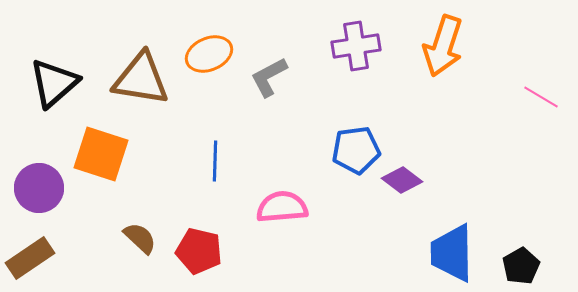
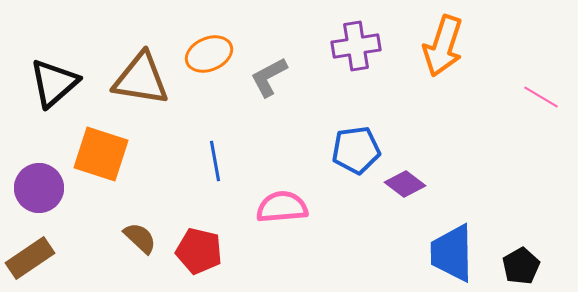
blue line: rotated 12 degrees counterclockwise
purple diamond: moved 3 px right, 4 px down
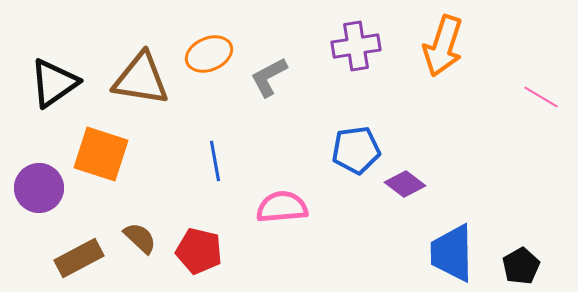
black triangle: rotated 6 degrees clockwise
brown rectangle: moved 49 px right; rotated 6 degrees clockwise
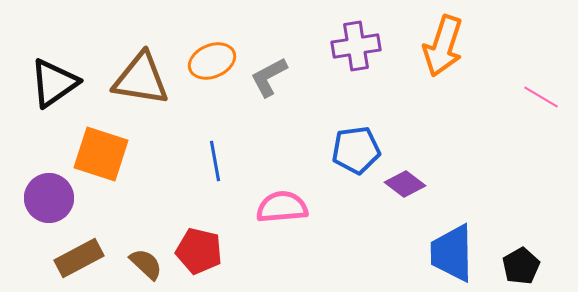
orange ellipse: moved 3 px right, 7 px down
purple circle: moved 10 px right, 10 px down
brown semicircle: moved 6 px right, 26 px down
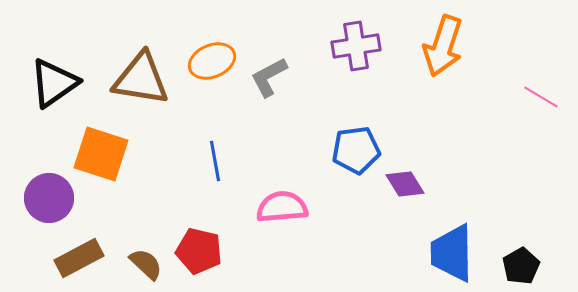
purple diamond: rotated 21 degrees clockwise
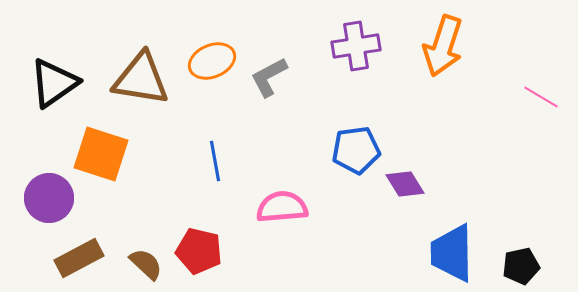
black pentagon: rotated 18 degrees clockwise
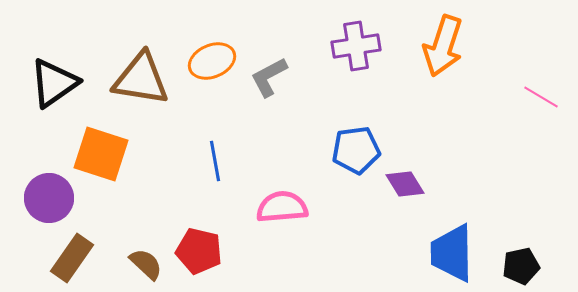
brown rectangle: moved 7 px left; rotated 27 degrees counterclockwise
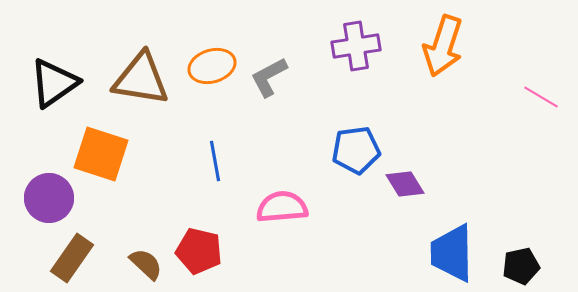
orange ellipse: moved 5 px down; rotated 6 degrees clockwise
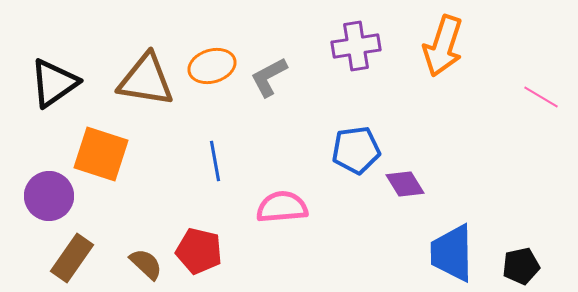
brown triangle: moved 5 px right, 1 px down
purple circle: moved 2 px up
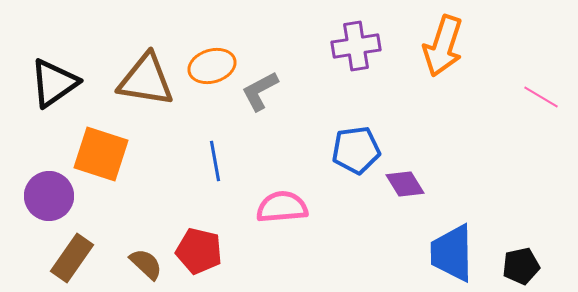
gray L-shape: moved 9 px left, 14 px down
